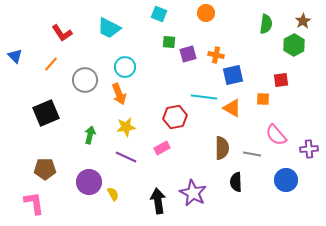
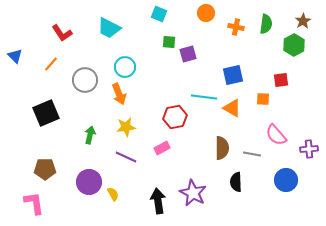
orange cross: moved 20 px right, 28 px up
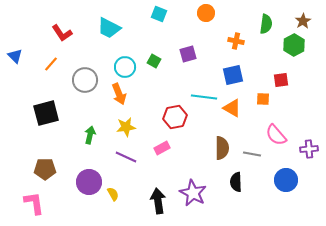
orange cross: moved 14 px down
green square: moved 15 px left, 19 px down; rotated 24 degrees clockwise
black square: rotated 8 degrees clockwise
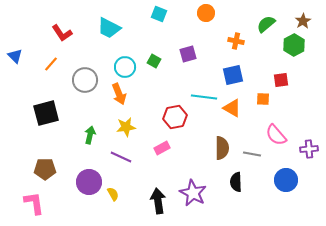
green semicircle: rotated 138 degrees counterclockwise
purple line: moved 5 px left
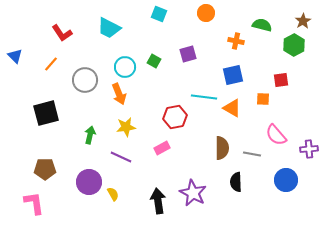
green semicircle: moved 4 px left, 1 px down; rotated 54 degrees clockwise
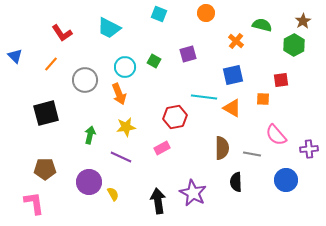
orange cross: rotated 28 degrees clockwise
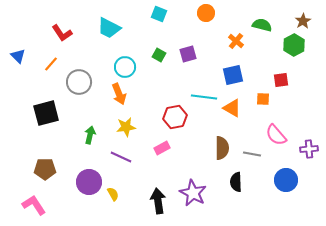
blue triangle: moved 3 px right
green square: moved 5 px right, 6 px up
gray circle: moved 6 px left, 2 px down
pink L-shape: moved 2 px down; rotated 25 degrees counterclockwise
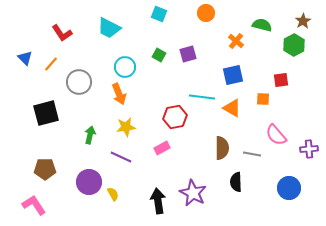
blue triangle: moved 7 px right, 2 px down
cyan line: moved 2 px left
blue circle: moved 3 px right, 8 px down
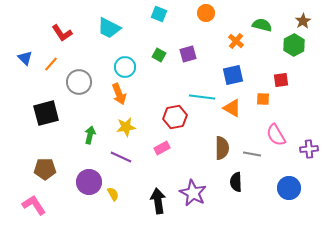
pink semicircle: rotated 10 degrees clockwise
